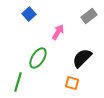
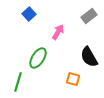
black semicircle: moved 7 px right, 1 px up; rotated 75 degrees counterclockwise
orange square: moved 1 px right, 4 px up
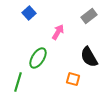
blue square: moved 1 px up
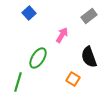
pink arrow: moved 4 px right, 3 px down
black semicircle: rotated 10 degrees clockwise
orange square: rotated 16 degrees clockwise
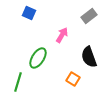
blue square: rotated 24 degrees counterclockwise
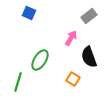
pink arrow: moved 9 px right, 3 px down
green ellipse: moved 2 px right, 2 px down
